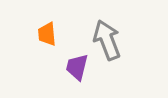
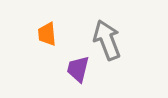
purple trapezoid: moved 1 px right, 2 px down
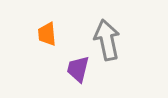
gray arrow: rotated 9 degrees clockwise
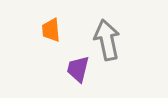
orange trapezoid: moved 4 px right, 4 px up
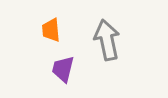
purple trapezoid: moved 15 px left
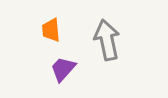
purple trapezoid: rotated 28 degrees clockwise
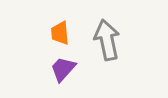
orange trapezoid: moved 9 px right, 3 px down
